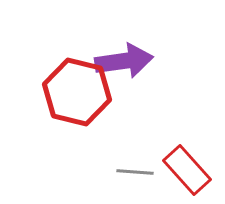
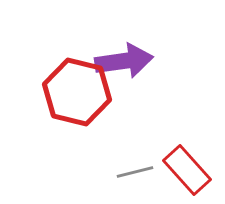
gray line: rotated 18 degrees counterclockwise
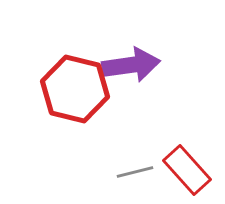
purple arrow: moved 7 px right, 4 px down
red hexagon: moved 2 px left, 3 px up
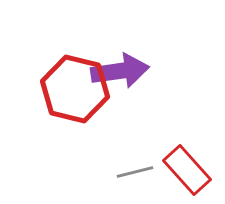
purple arrow: moved 11 px left, 6 px down
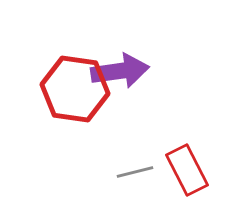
red hexagon: rotated 6 degrees counterclockwise
red rectangle: rotated 15 degrees clockwise
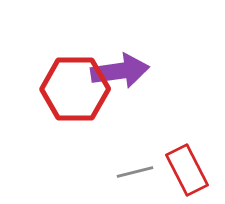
red hexagon: rotated 8 degrees counterclockwise
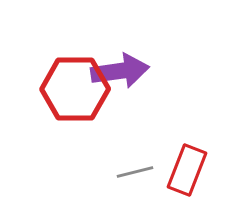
red rectangle: rotated 48 degrees clockwise
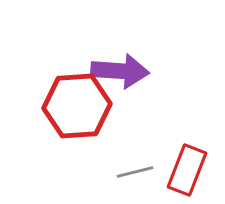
purple arrow: rotated 12 degrees clockwise
red hexagon: moved 2 px right, 17 px down; rotated 4 degrees counterclockwise
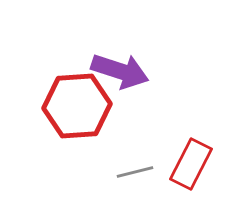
purple arrow: rotated 14 degrees clockwise
red rectangle: moved 4 px right, 6 px up; rotated 6 degrees clockwise
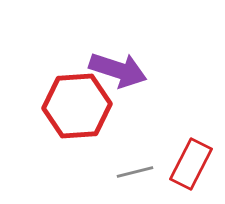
purple arrow: moved 2 px left, 1 px up
